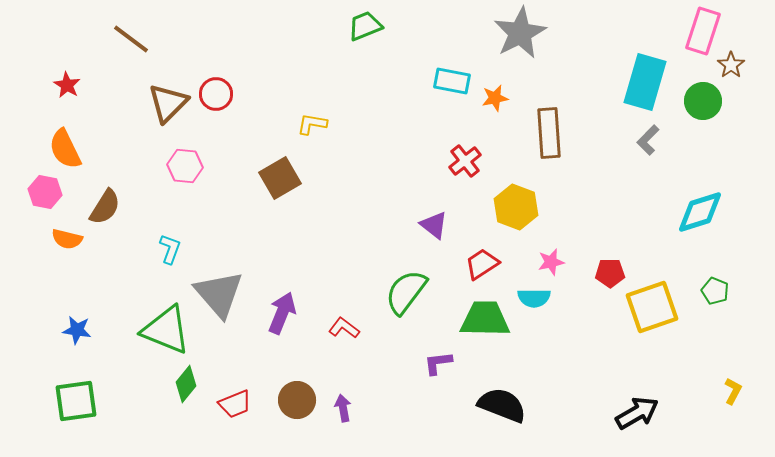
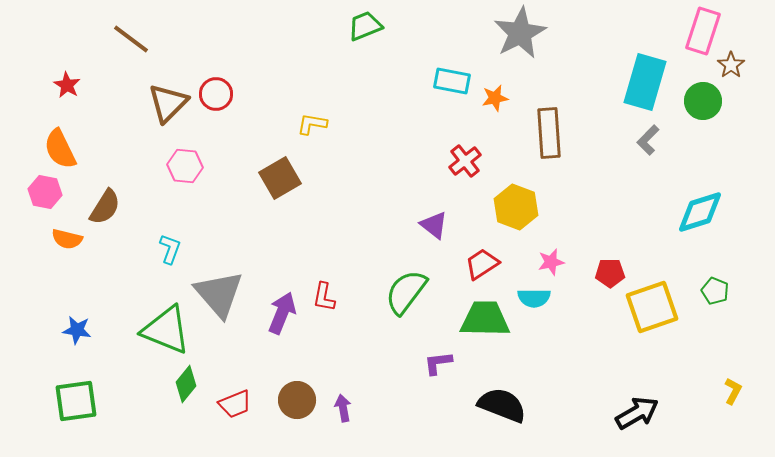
orange semicircle at (65, 149): moved 5 px left
red L-shape at (344, 328): moved 20 px left, 31 px up; rotated 116 degrees counterclockwise
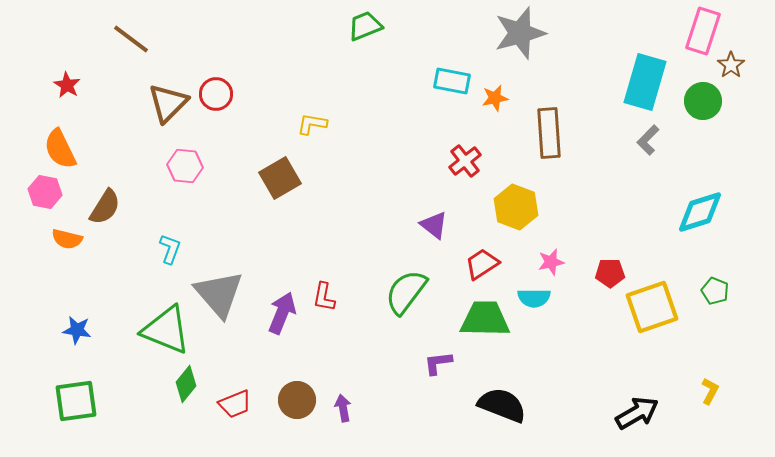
gray star at (520, 33): rotated 12 degrees clockwise
yellow L-shape at (733, 391): moved 23 px left
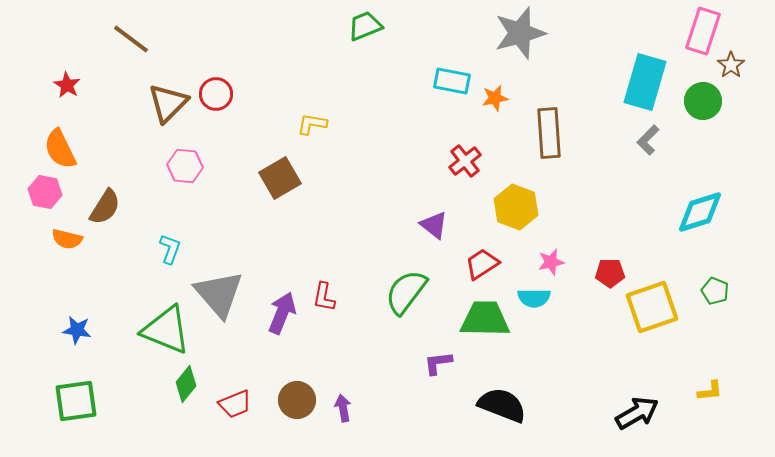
yellow L-shape at (710, 391): rotated 56 degrees clockwise
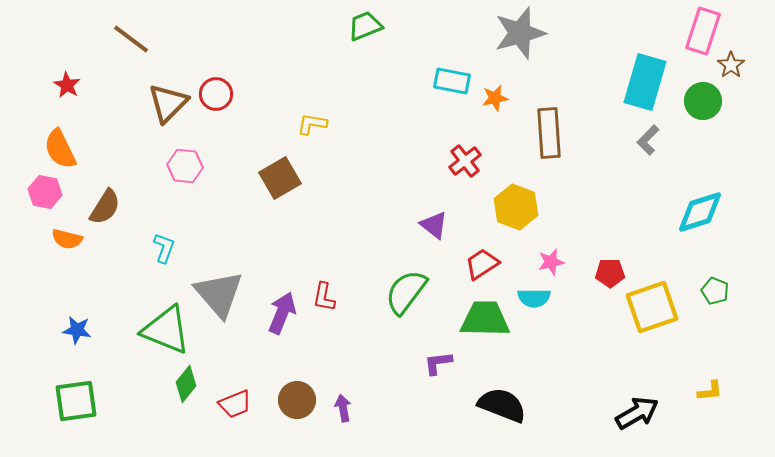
cyan L-shape at (170, 249): moved 6 px left, 1 px up
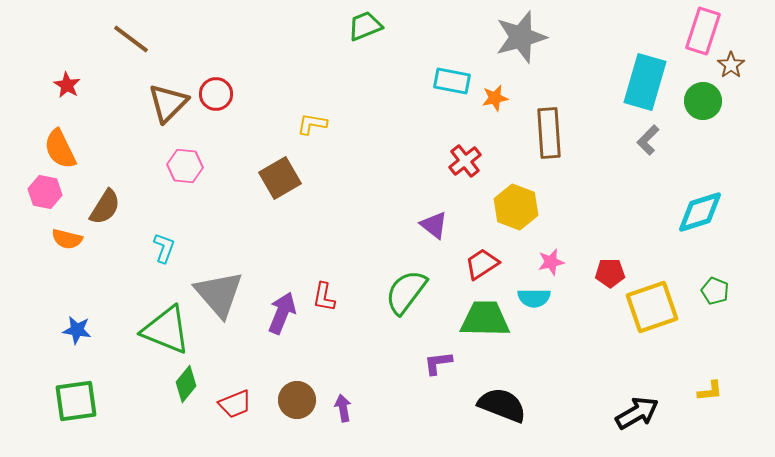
gray star at (520, 33): moved 1 px right, 4 px down
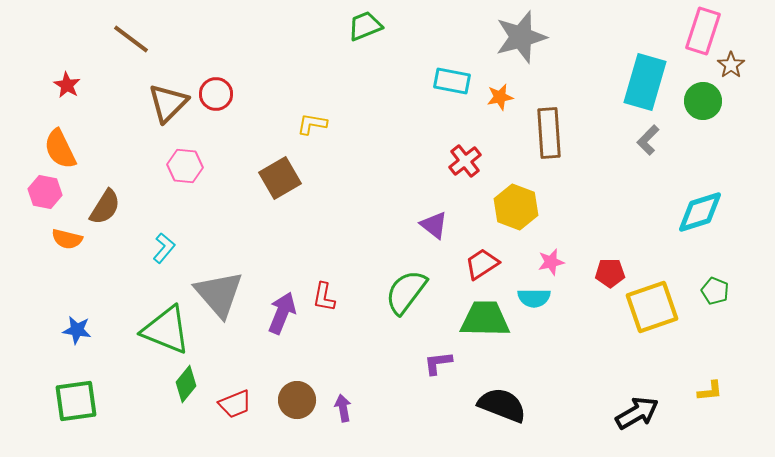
orange star at (495, 98): moved 5 px right, 1 px up
cyan L-shape at (164, 248): rotated 20 degrees clockwise
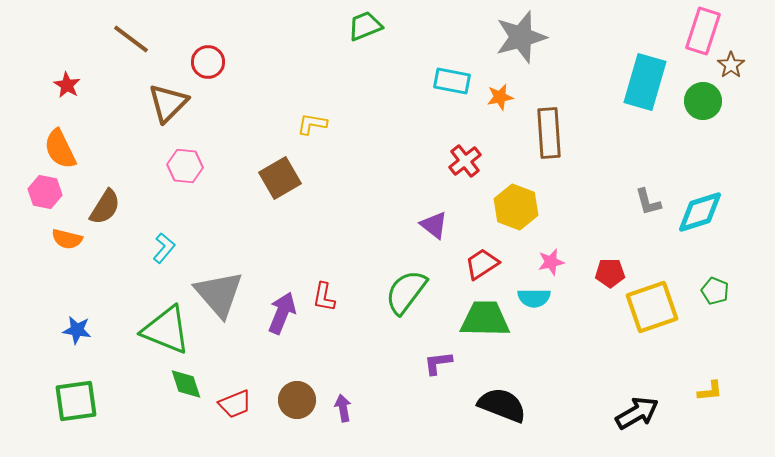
red circle at (216, 94): moved 8 px left, 32 px up
gray L-shape at (648, 140): moved 62 px down; rotated 60 degrees counterclockwise
green diamond at (186, 384): rotated 57 degrees counterclockwise
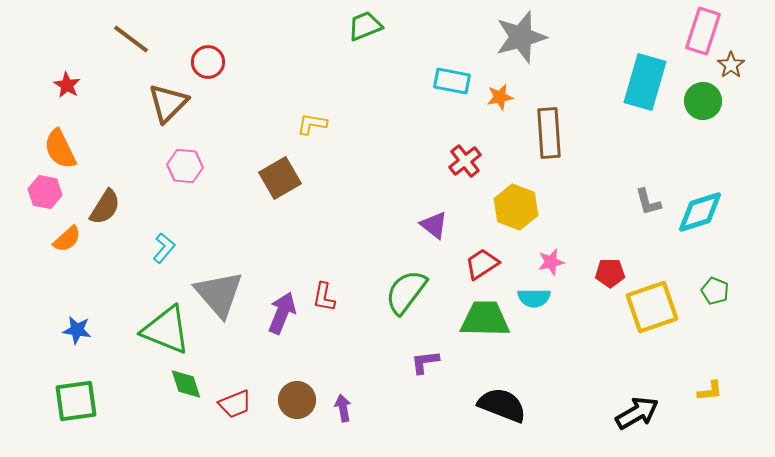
orange semicircle at (67, 239): rotated 56 degrees counterclockwise
purple L-shape at (438, 363): moved 13 px left, 1 px up
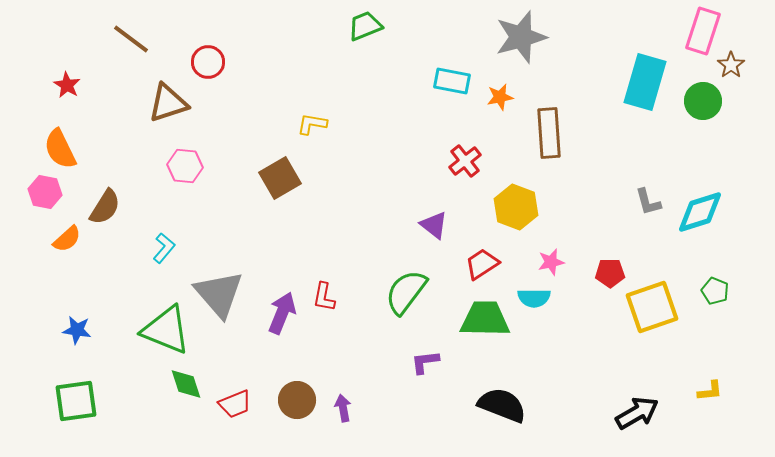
brown triangle at (168, 103): rotated 27 degrees clockwise
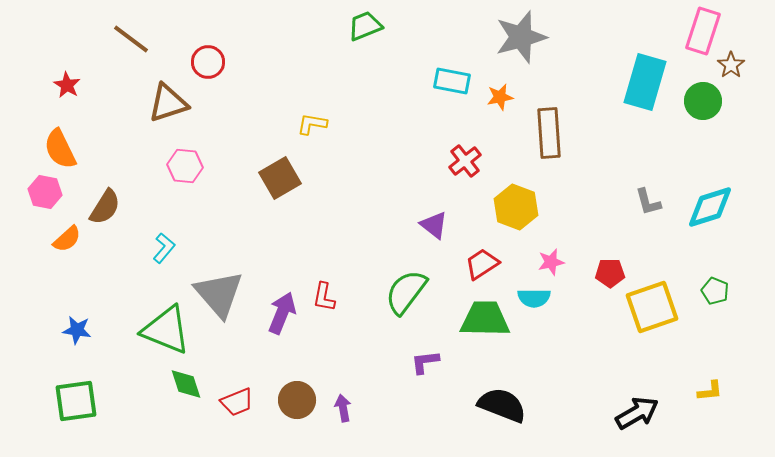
cyan diamond at (700, 212): moved 10 px right, 5 px up
red trapezoid at (235, 404): moved 2 px right, 2 px up
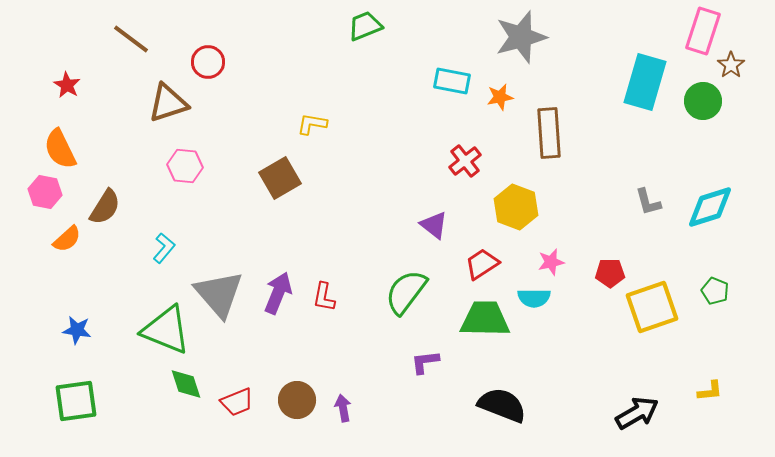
purple arrow at (282, 313): moved 4 px left, 20 px up
